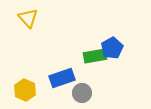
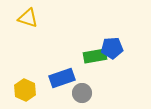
yellow triangle: rotated 30 degrees counterclockwise
blue pentagon: rotated 25 degrees clockwise
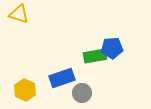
yellow triangle: moved 9 px left, 4 px up
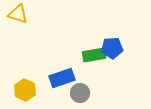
yellow triangle: moved 1 px left
green rectangle: moved 1 px left, 1 px up
gray circle: moved 2 px left
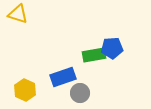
blue rectangle: moved 1 px right, 1 px up
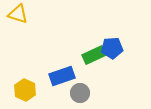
green rectangle: rotated 15 degrees counterclockwise
blue rectangle: moved 1 px left, 1 px up
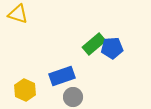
green rectangle: moved 11 px up; rotated 15 degrees counterclockwise
gray circle: moved 7 px left, 4 px down
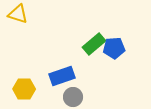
blue pentagon: moved 2 px right
yellow hexagon: moved 1 px left, 1 px up; rotated 25 degrees counterclockwise
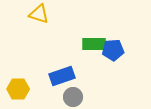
yellow triangle: moved 21 px right
green rectangle: rotated 40 degrees clockwise
blue pentagon: moved 1 px left, 2 px down
yellow hexagon: moved 6 px left
